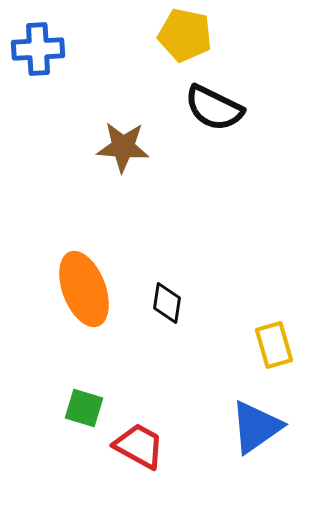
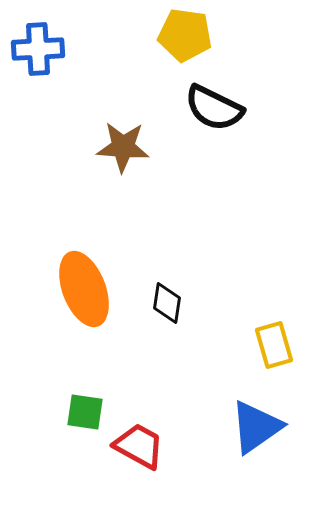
yellow pentagon: rotated 4 degrees counterclockwise
green square: moved 1 px right, 4 px down; rotated 9 degrees counterclockwise
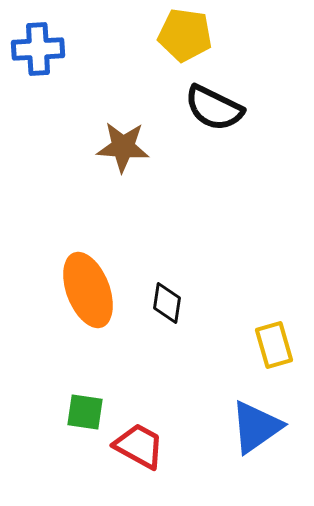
orange ellipse: moved 4 px right, 1 px down
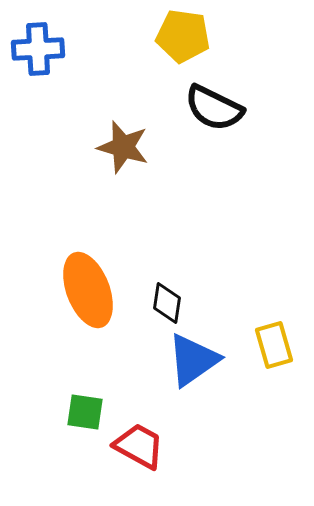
yellow pentagon: moved 2 px left, 1 px down
brown star: rotated 12 degrees clockwise
blue triangle: moved 63 px left, 67 px up
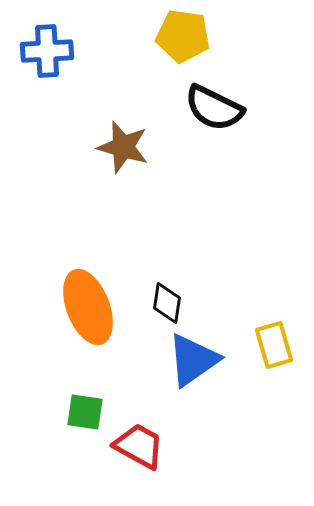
blue cross: moved 9 px right, 2 px down
orange ellipse: moved 17 px down
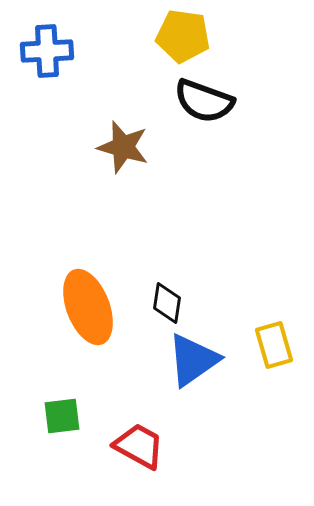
black semicircle: moved 10 px left, 7 px up; rotated 6 degrees counterclockwise
green square: moved 23 px left, 4 px down; rotated 15 degrees counterclockwise
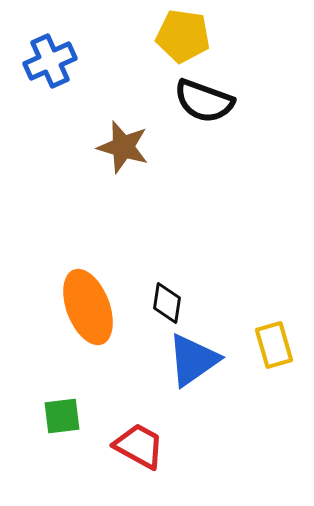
blue cross: moved 3 px right, 10 px down; rotated 21 degrees counterclockwise
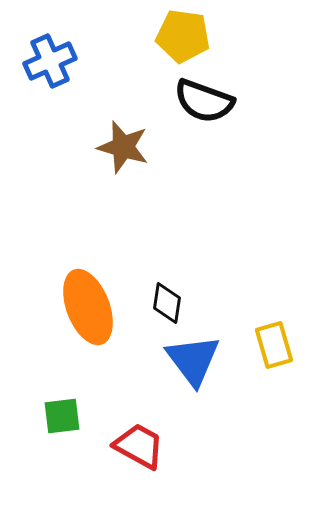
blue triangle: rotated 32 degrees counterclockwise
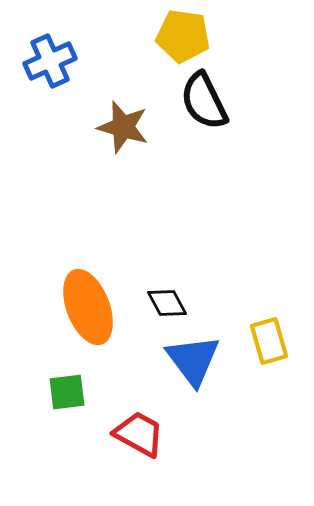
black semicircle: rotated 44 degrees clockwise
brown star: moved 20 px up
black diamond: rotated 36 degrees counterclockwise
yellow rectangle: moved 5 px left, 4 px up
green square: moved 5 px right, 24 px up
red trapezoid: moved 12 px up
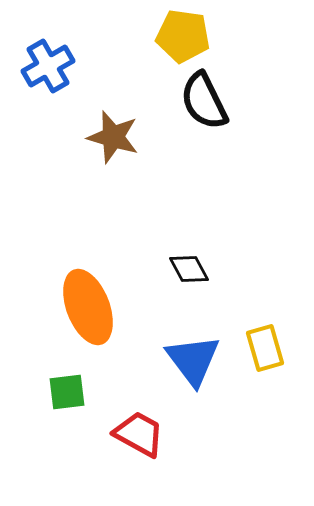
blue cross: moved 2 px left, 5 px down; rotated 6 degrees counterclockwise
brown star: moved 10 px left, 10 px down
black diamond: moved 22 px right, 34 px up
yellow rectangle: moved 4 px left, 7 px down
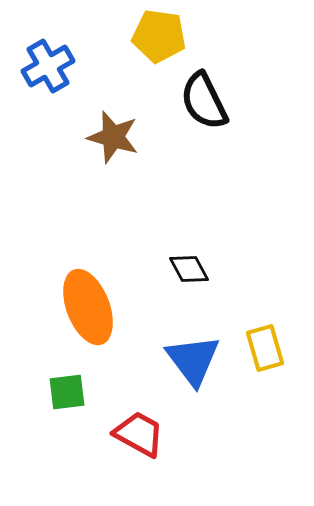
yellow pentagon: moved 24 px left
